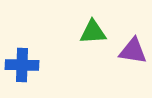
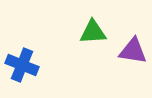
blue cross: rotated 20 degrees clockwise
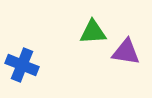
purple triangle: moved 7 px left, 1 px down
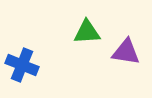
green triangle: moved 6 px left
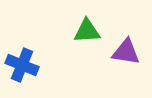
green triangle: moved 1 px up
